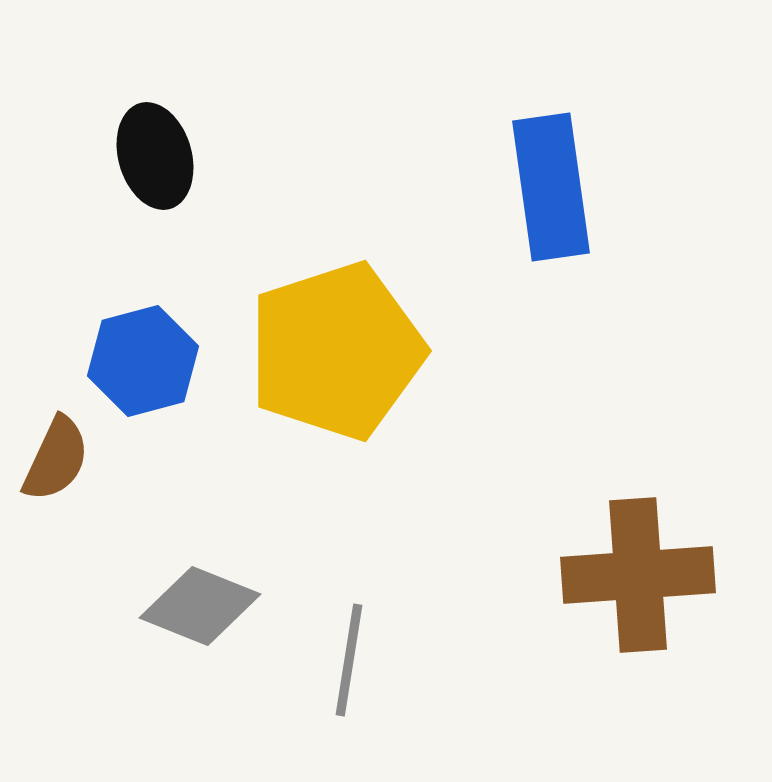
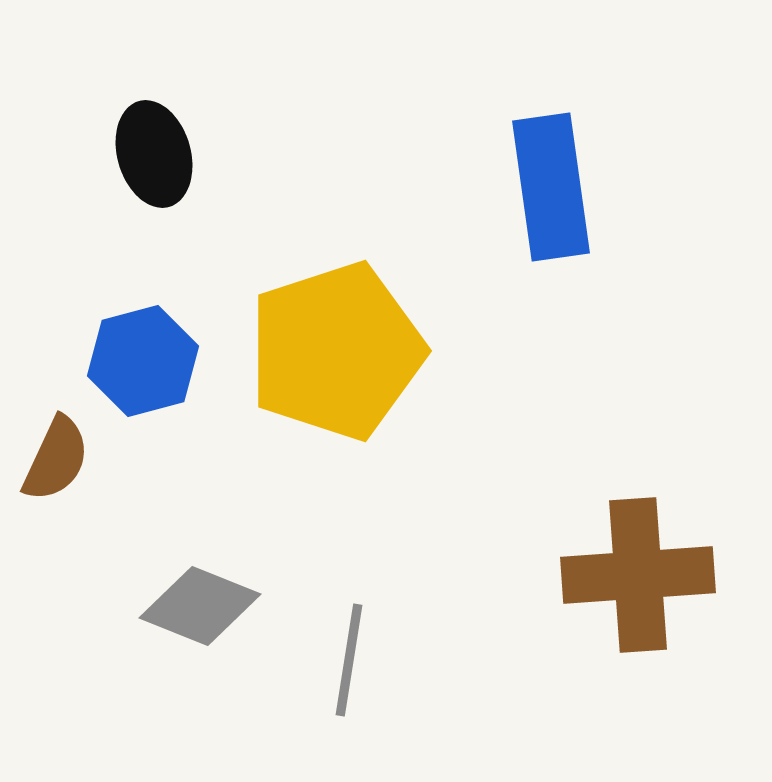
black ellipse: moved 1 px left, 2 px up
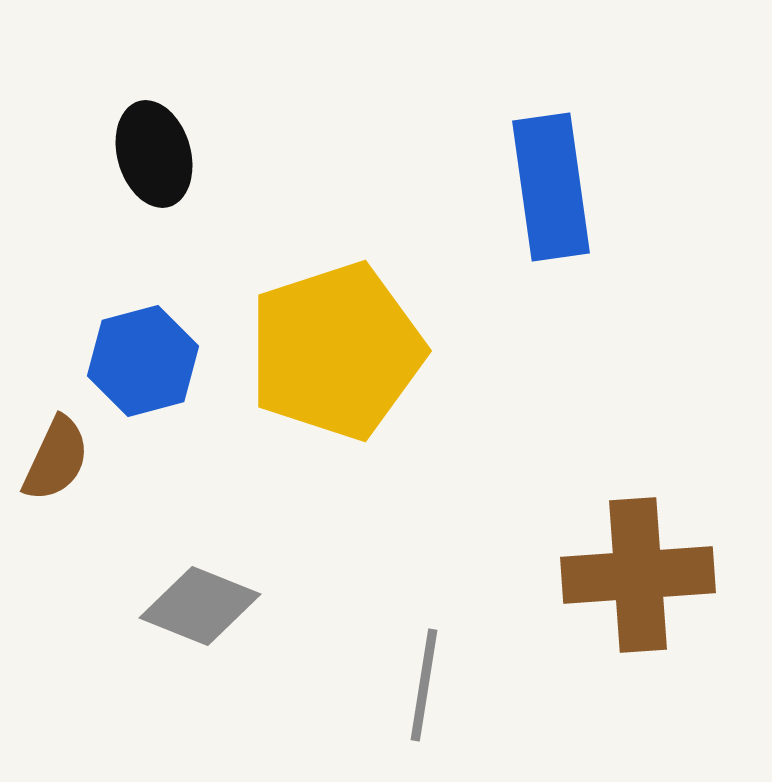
gray line: moved 75 px right, 25 px down
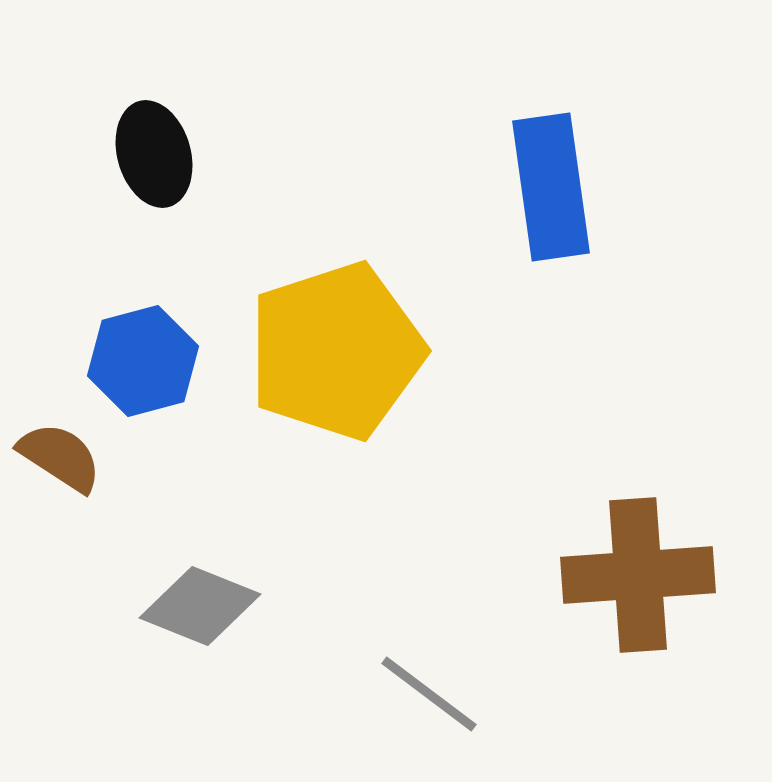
brown semicircle: moved 4 px right, 2 px up; rotated 82 degrees counterclockwise
gray line: moved 5 px right, 9 px down; rotated 62 degrees counterclockwise
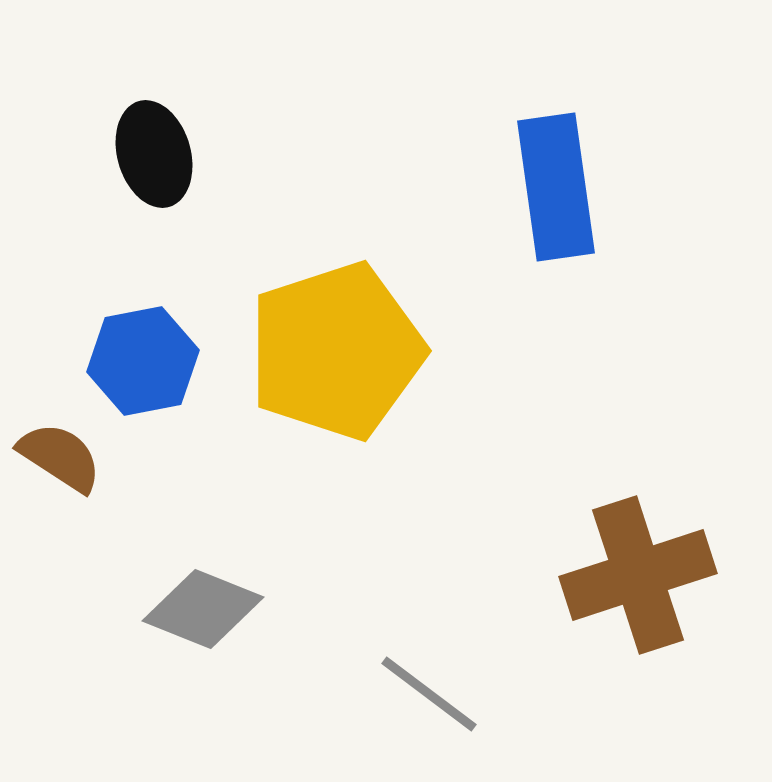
blue rectangle: moved 5 px right
blue hexagon: rotated 4 degrees clockwise
brown cross: rotated 14 degrees counterclockwise
gray diamond: moved 3 px right, 3 px down
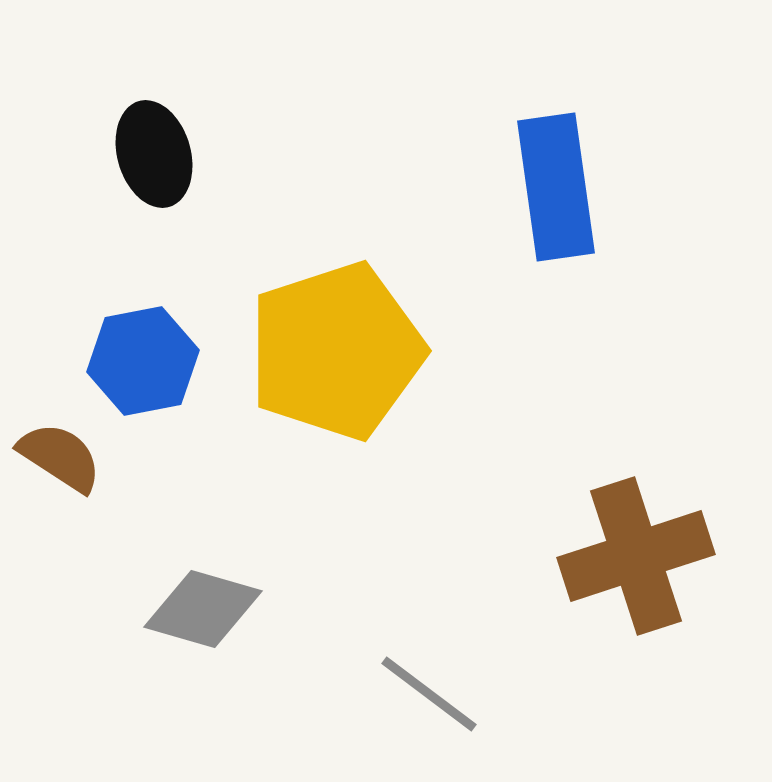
brown cross: moved 2 px left, 19 px up
gray diamond: rotated 6 degrees counterclockwise
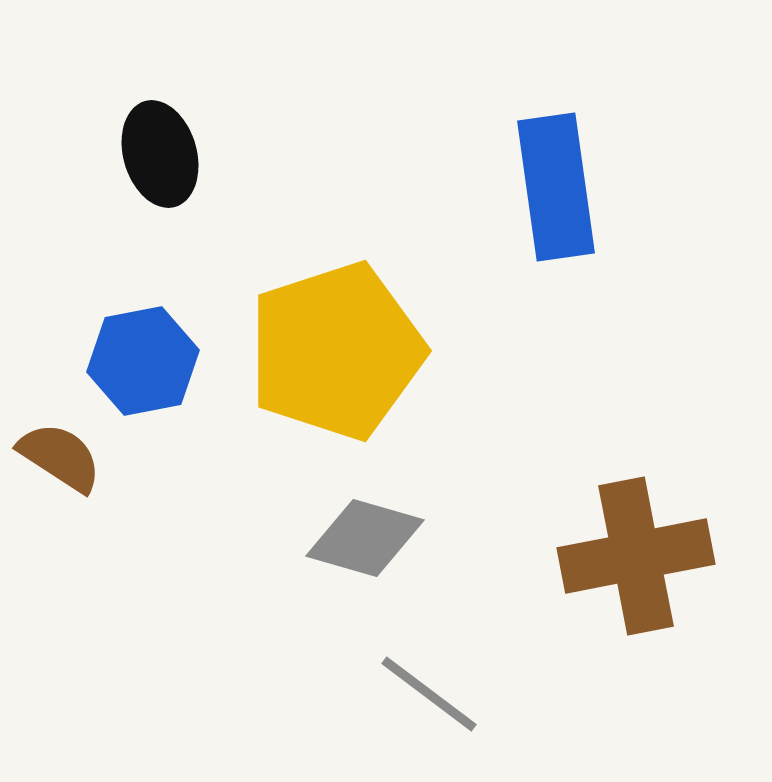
black ellipse: moved 6 px right
brown cross: rotated 7 degrees clockwise
gray diamond: moved 162 px right, 71 px up
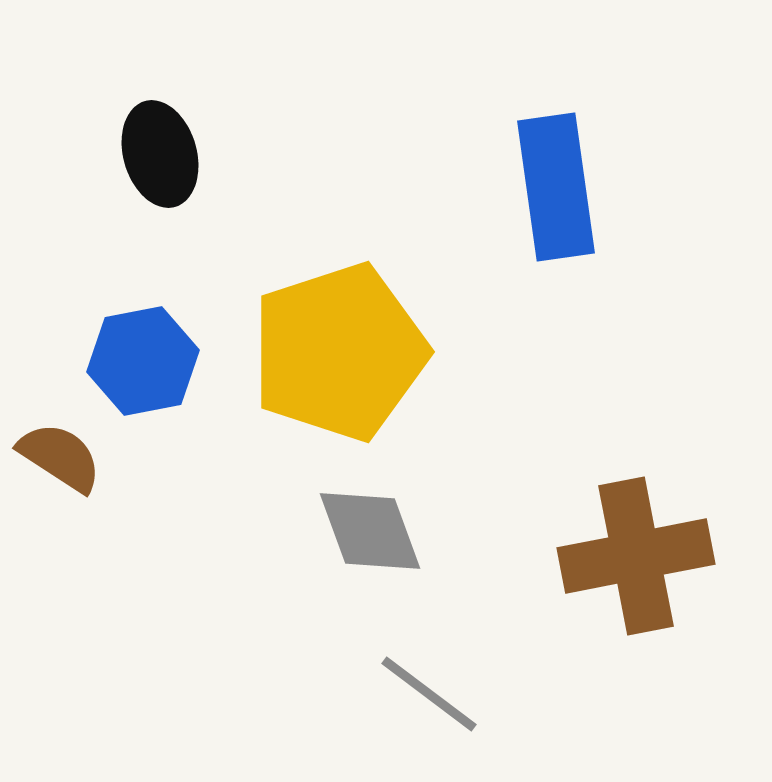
yellow pentagon: moved 3 px right, 1 px down
gray diamond: moved 5 px right, 7 px up; rotated 54 degrees clockwise
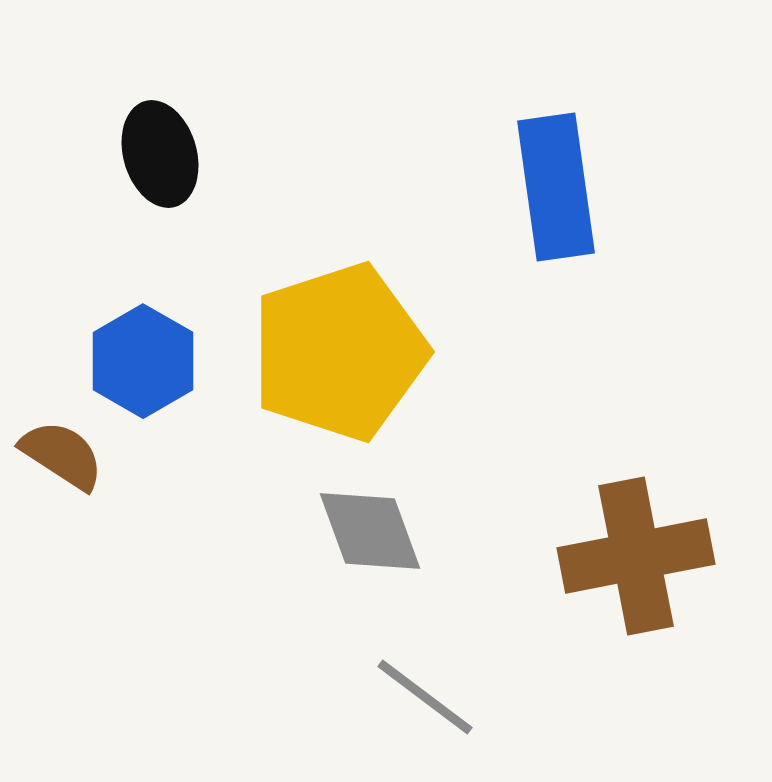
blue hexagon: rotated 19 degrees counterclockwise
brown semicircle: moved 2 px right, 2 px up
gray line: moved 4 px left, 3 px down
